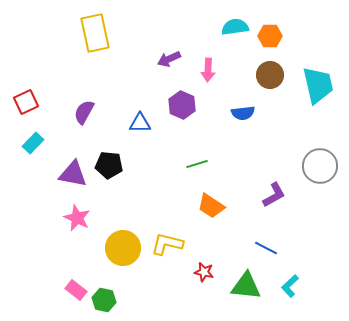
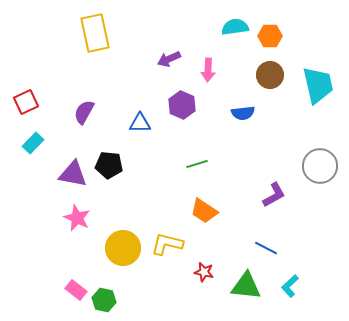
orange trapezoid: moved 7 px left, 5 px down
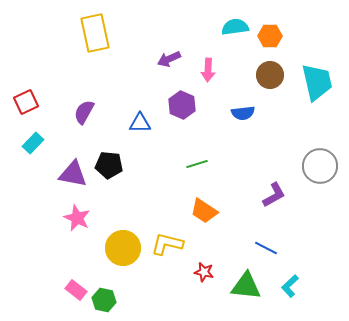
cyan trapezoid: moved 1 px left, 3 px up
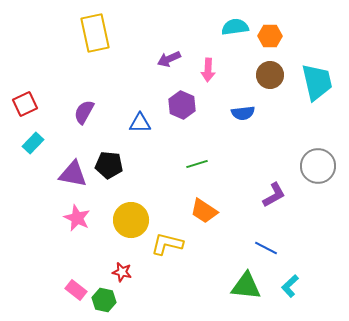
red square: moved 1 px left, 2 px down
gray circle: moved 2 px left
yellow circle: moved 8 px right, 28 px up
red star: moved 82 px left
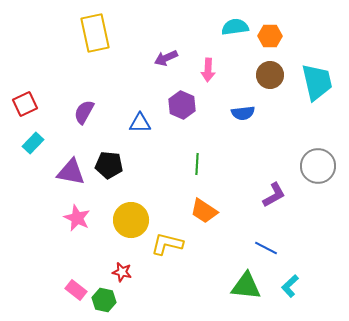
purple arrow: moved 3 px left, 1 px up
green line: rotated 70 degrees counterclockwise
purple triangle: moved 2 px left, 2 px up
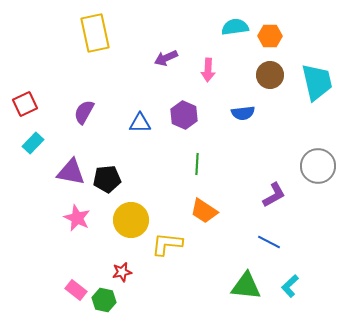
purple hexagon: moved 2 px right, 10 px down
black pentagon: moved 2 px left, 14 px down; rotated 12 degrees counterclockwise
yellow L-shape: rotated 8 degrees counterclockwise
blue line: moved 3 px right, 6 px up
red star: rotated 24 degrees counterclockwise
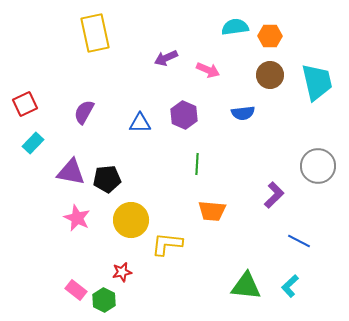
pink arrow: rotated 70 degrees counterclockwise
purple L-shape: rotated 16 degrees counterclockwise
orange trapezoid: moved 8 px right; rotated 28 degrees counterclockwise
blue line: moved 30 px right, 1 px up
green hexagon: rotated 15 degrees clockwise
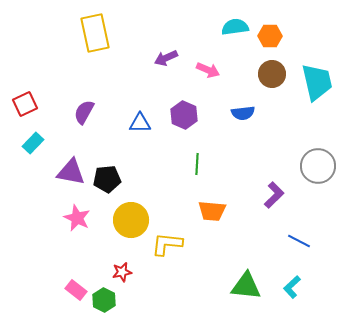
brown circle: moved 2 px right, 1 px up
cyan L-shape: moved 2 px right, 1 px down
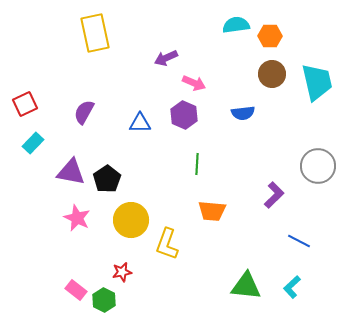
cyan semicircle: moved 1 px right, 2 px up
pink arrow: moved 14 px left, 13 px down
black pentagon: rotated 28 degrees counterclockwise
yellow L-shape: rotated 76 degrees counterclockwise
